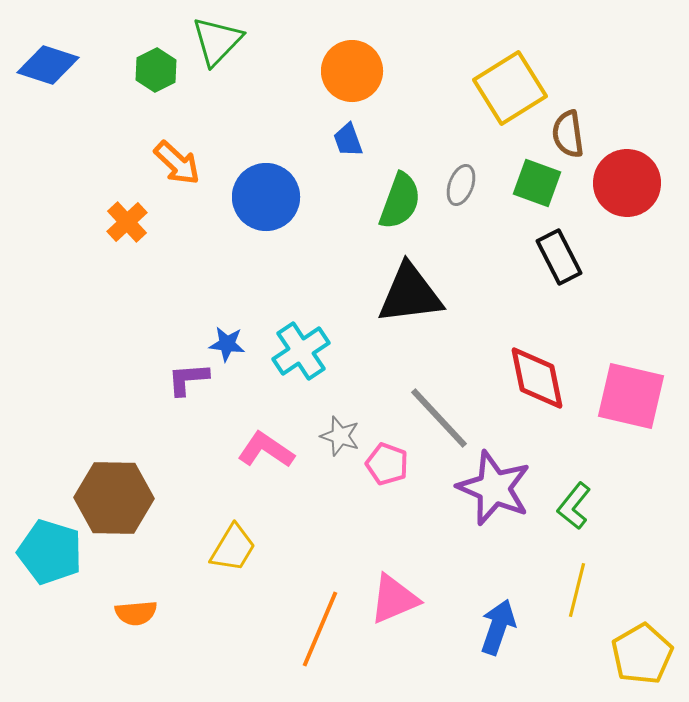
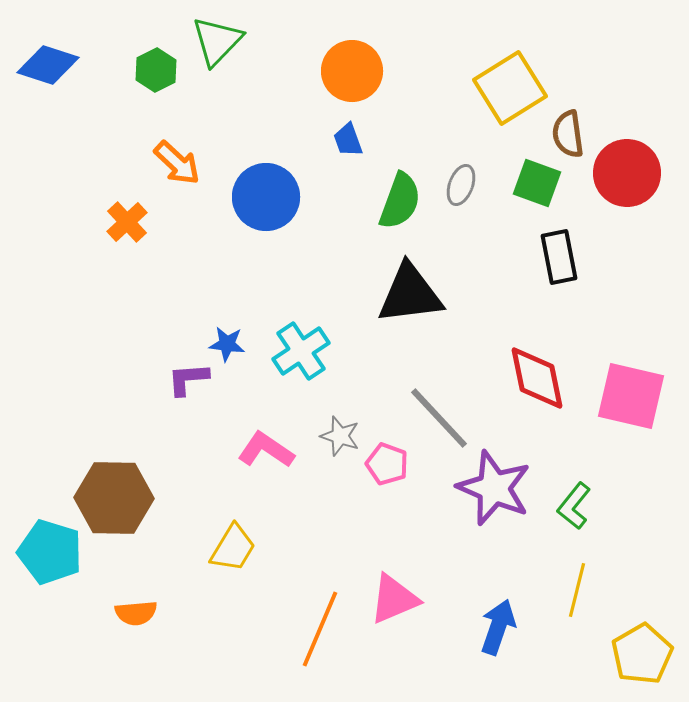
red circle: moved 10 px up
black rectangle: rotated 16 degrees clockwise
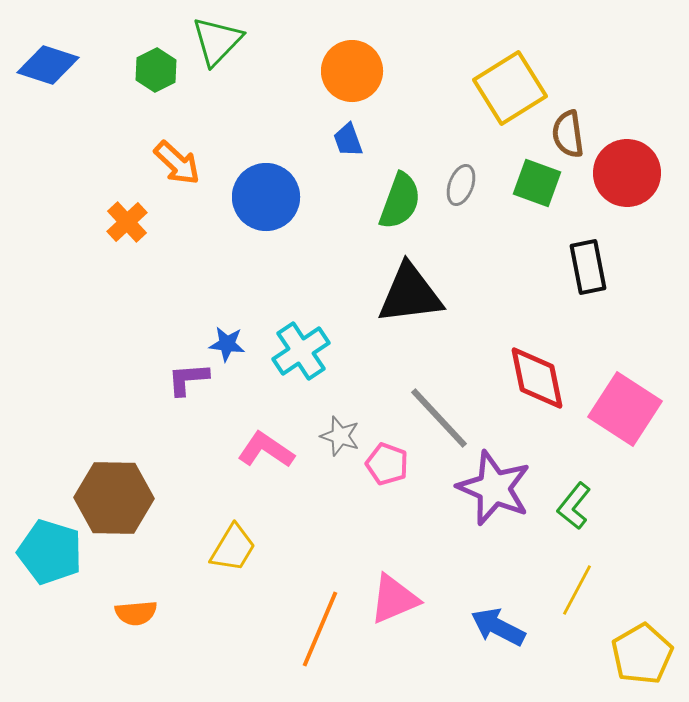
black rectangle: moved 29 px right, 10 px down
pink square: moved 6 px left, 13 px down; rotated 20 degrees clockwise
yellow line: rotated 14 degrees clockwise
blue arrow: rotated 82 degrees counterclockwise
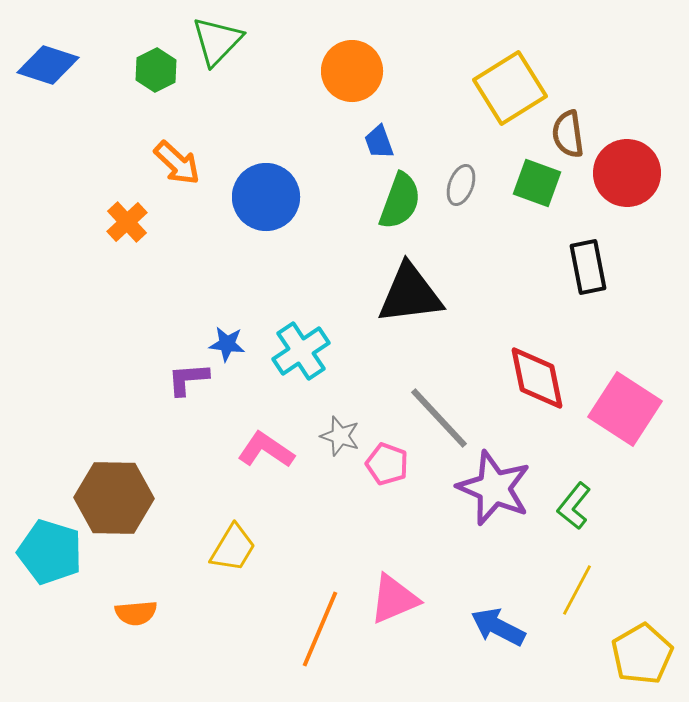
blue trapezoid: moved 31 px right, 2 px down
